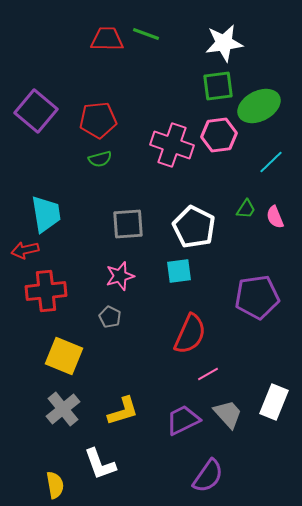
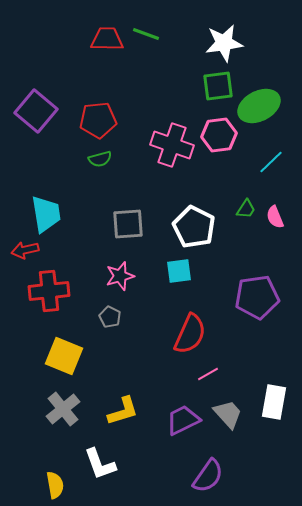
red cross: moved 3 px right
white rectangle: rotated 12 degrees counterclockwise
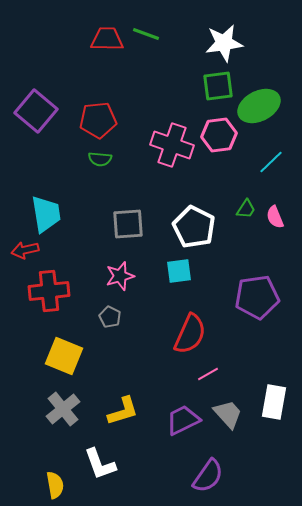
green semicircle: rotated 20 degrees clockwise
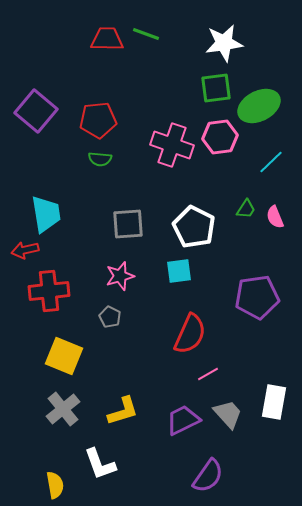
green square: moved 2 px left, 2 px down
pink hexagon: moved 1 px right, 2 px down
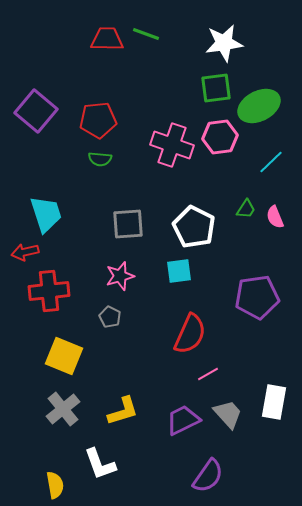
cyan trapezoid: rotated 9 degrees counterclockwise
red arrow: moved 2 px down
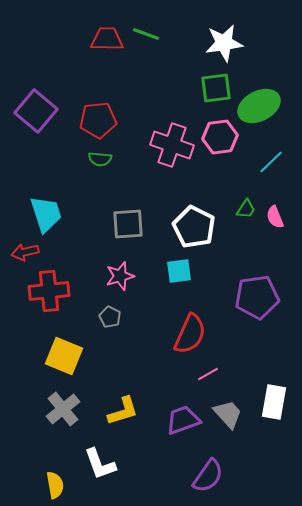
purple trapezoid: rotated 6 degrees clockwise
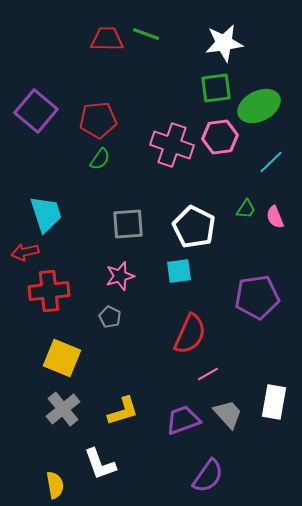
green semicircle: rotated 60 degrees counterclockwise
yellow square: moved 2 px left, 2 px down
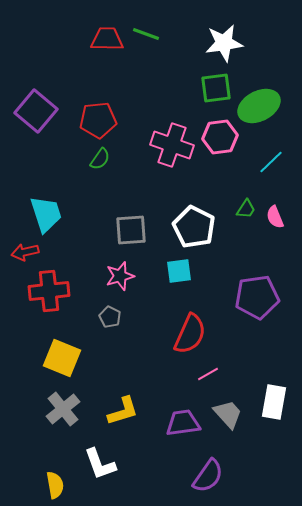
gray square: moved 3 px right, 6 px down
purple trapezoid: moved 3 px down; rotated 12 degrees clockwise
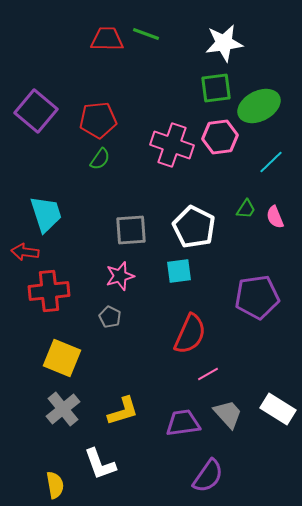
red arrow: rotated 20 degrees clockwise
white rectangle: moved 4 px right, 7 px down; rotated 68 degrees counterclockwise
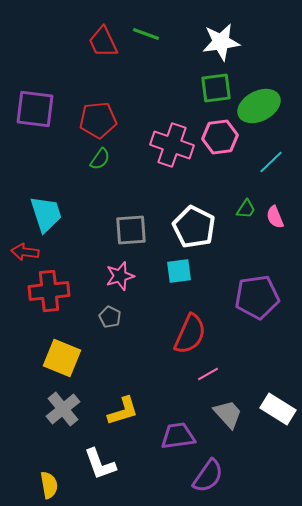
red trapezoid: moved 4 px left, 3 px down; rotated 116 degrees counterclockwise
white star: moved 3 px left, 1 px up
purple square: moved 1 px left, 2 px up; rotated 33 degrees counterclockwise
purple trapezoid: moved 5 px left, 13 px down
yellow semicircle: moved 6 px left
